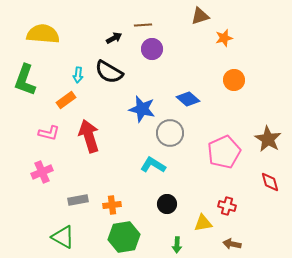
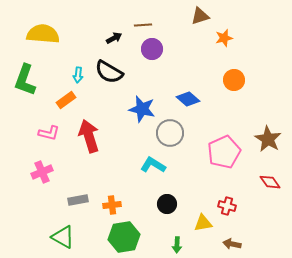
red diamond: rotated 20 degrees counterclockwise
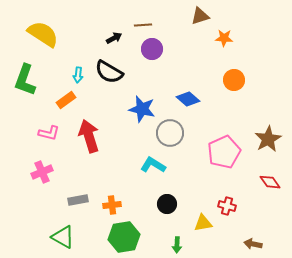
yellow semicircle: rotated 28 degrees clockwise
orange star: rotated 18 degrees clockwise
brown star: rotated 12 degrees clockwise
brown arrow: moved 21 px right
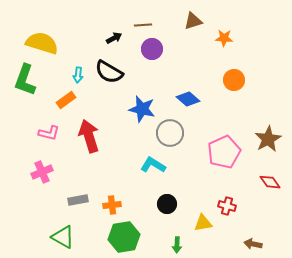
brown triangle: moved 7 px left, 5 px down
yellow semicircle: moved 1 px left, 9 px down; rotated 16 degrees counterclockwise
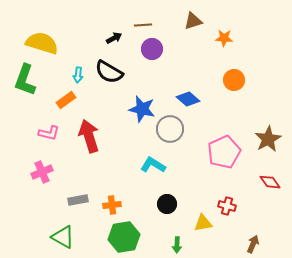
gray circle: moved 4 px up
brown arrow: rotated 102 degrees clockwise
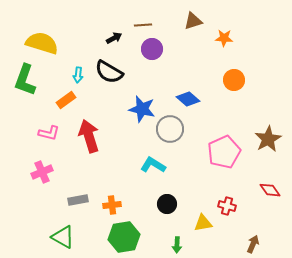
red diamond: moved 8 px down
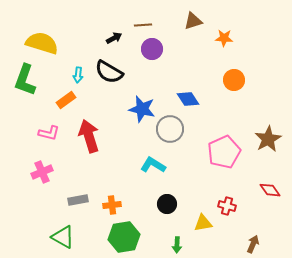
blue diamond: rotated 15 degrees clockwise
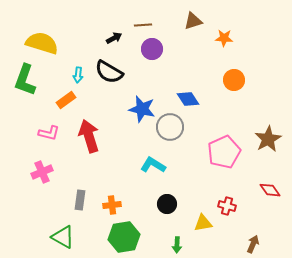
gray circle: moved 2 px up
gray rectangle: moved 2 px right; rotated 72 degrees counterclockwise
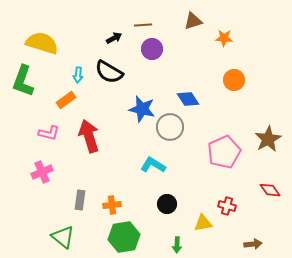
green L-shape: moved 2 px left, 1 px down
green triangle: rotated 10 degrees clockwise
brown arrow: rotated 60 degrees clockwise
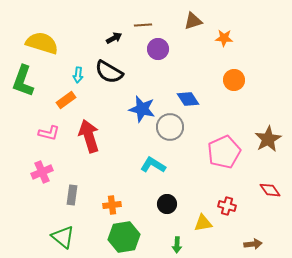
purple circle: moved 6 px right
gray rectangle: moved 8 px left, 5 px up
